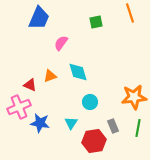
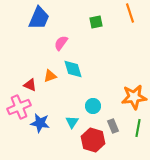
cyan diamond: moved 5 px left, 3 px up
cyan circle: moved 3 px right, 4 px down
cyan triangle: moved 1 px right, 1 px up
red hexagon: moved 1 px left, 1 px up; rotated 25 degrees clockwise
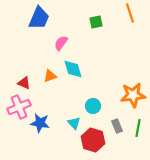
red triangle: moved 6 px left, 2 px up
orange star: moved 1 px left, 2 px up
cyan triangle: moved 2 px right, 1 px down; rotated 16 degrees counterclockwise
gray rectangle: moved 4 px right
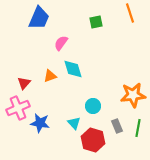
red triangle: rotated 48 degrees clockwise
pink cross: moved 1 px left, 1 px down
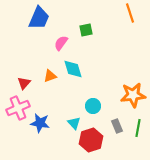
green square: moved 10 px left, 8 px down
red hexagon: moved 2 px left; rotated 25 degrees clockwise
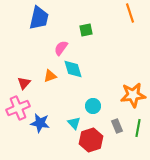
blue trapezoid: rotated 10 degrees counterclockwise
pink semicircle: moved 5 px down
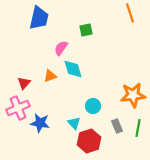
red hexagon: moved 2 px left, 1 px down
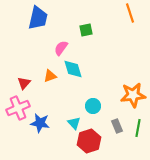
blue trapezoid: moved 1 px left
